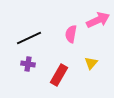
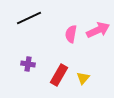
pink arrow: moved 10 px down
black line: moved 20 px up
yellow triangle: moved 8 px left, 15 px down
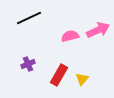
pink semicircle: moved 1 px left, 2 px down; rotated 66 degrees clockwise
purple cross: rotated 32 degrees counterclockwise
yellow triangle: moved 1 px left, 1 px down
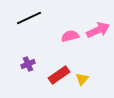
red rectangle: rotated 25 degrees clockwise
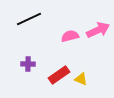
black line: moved 1 px down
purple cross: rotated 24 degrees clockwise
yellow triangle: moved 1 px left; rotated 48 degrees counterclockwise
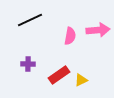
black line: moved 1 px right, 1 px down
pink arrow: rotated 20 degrees clockwise
pink semicircle: rotated 114 degrees clockwise
yellow triangle: moved 1 px down; rotated 48 degrees counterclockwise
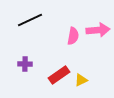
pink semicircle: moved 3 px right
purple cross: moved 3 px left
